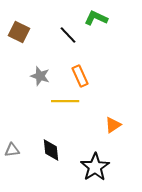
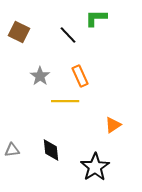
green L-shape: rotated 25 degrees counterclockwise
gray star: rotated 18 degrees clockwise
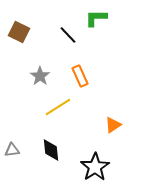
yellow line: moved 7 px left, 6 px down; rotated 32 degrees counterclockwise
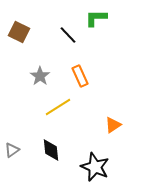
gray triangle: rotated 28 degrees counterclockwise
black star: rotated 16 degrees counterclockwise
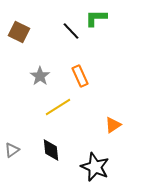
black line: moved 3 px right, 4 px up
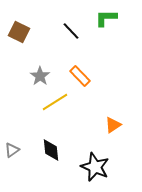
green L-shape: moved 10 px right
orange rectangle: rotated 20 degrees counterclockwise
yellow line: moved 3 px left, 5 px up
